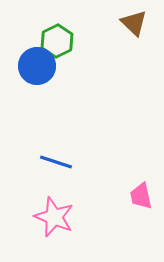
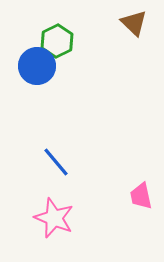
blue line: rotated 32 degrees clockwise
pink star: moved 1 px down
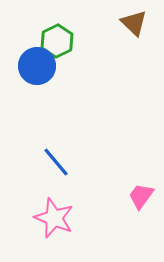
pink trapezoid: rotated 48 degrees clockwise
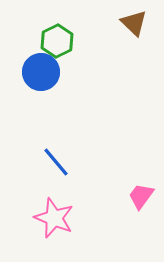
blue circle: moved 4 px right, 6 px down
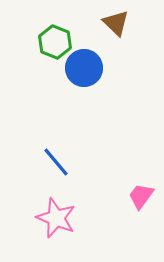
brown triangle: moved 18 px left
green hexagon: moved 2 px left, 1 px down; rotated 12 degrees counterclockwise
blue circle: moved 43 px right, 4 px up
pink star: moved 2 px right
